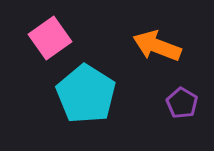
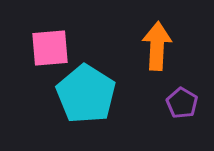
pink square: moved 10 px down; rotated 30 degrees clockwise
orange arrow: rotated 72 degrees clockwise
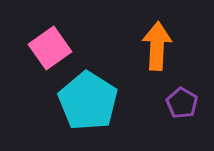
pink square: rotated 30 degrees counterclockwise
cyan pentagon: moved 2 px right, 7 px down
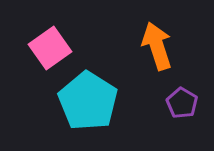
orange arrow: rotated 21 degrees counterclockwise
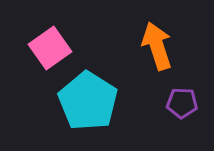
purple pentagon: rotated 28 degrees counterclockwise
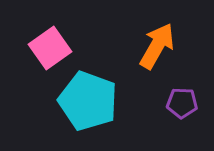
orange arrow: rotated 48 degrees clockwise
cyan pentagon: rotated 12 degrees counterclockwise
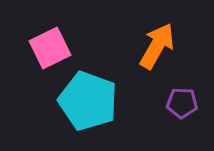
pink square: rotated 9 degrees clockwise
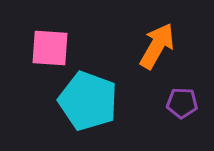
pink square: rotated 30 degrees clockwise
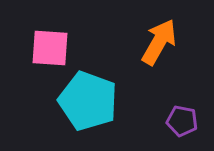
orange arrow: moved 2 px right, 4 px up
purple pentagon: moved 18 px down; rotated 8 degrees clockwise
